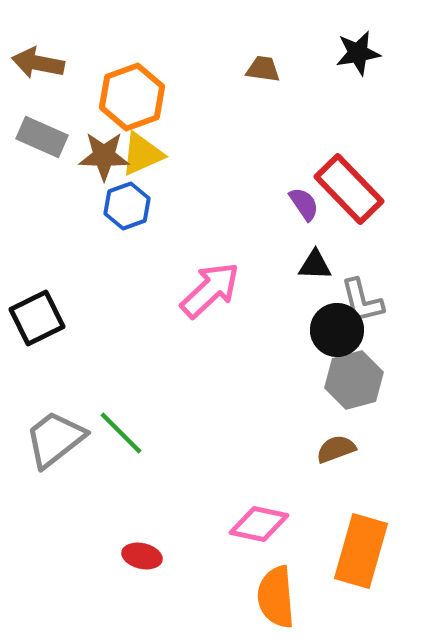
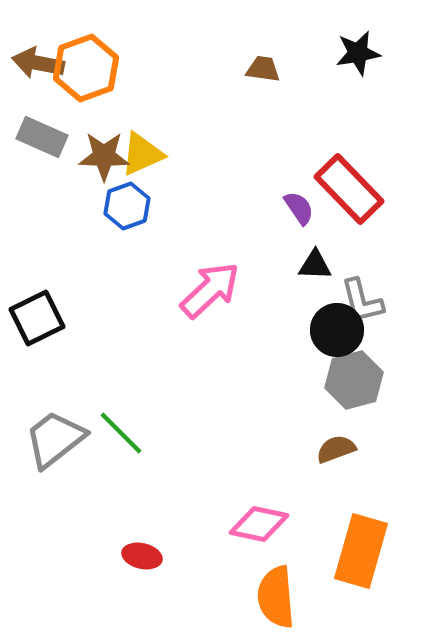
orange hexagon: moved 46 px left, 29 px up
purple semicircle: moved 5 px left, 4 px down
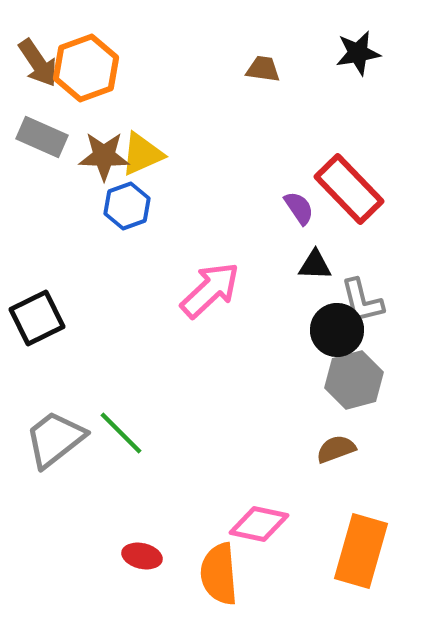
brown arrow: rotated 135 degrees counterclockwise
orange semicircle: moved 57 px left, 23 px up
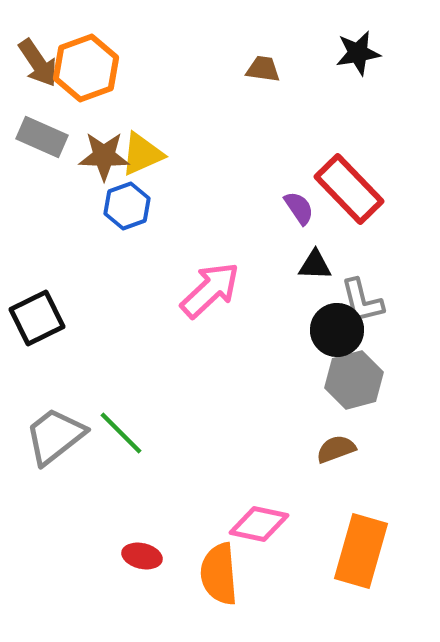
gray trapezoid: moved 3 px up
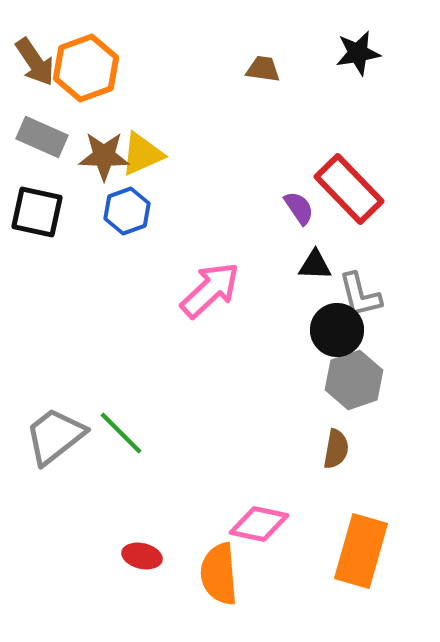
brown arrow: moved 3 px left, 1 px up
blue hexagon: moved 5 px down
gray L-shape: moved 2 px left, 6 px up
black square: moved 106 px up; rotated 38 degrees clockwise
gray hexagon: rotated 4 degrees counterclockwise
brown semicircle: rotated 120 degrees clockwise
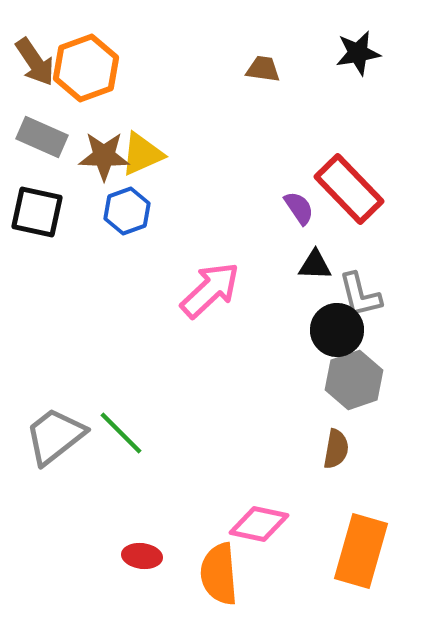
red ellipse: rotated 6 degrees counterclockwise
